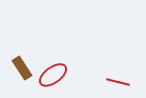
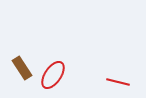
red ellipse: rotated 20 degrees counterclockwise
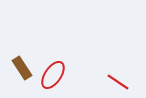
red line: rotated 20 degrees clockwise
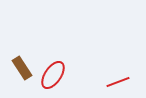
red line: rotated 55 degrees counterclockwise
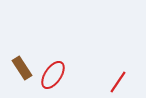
red line: rotated 35 degrees counterclockwise
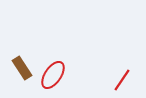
red line: moved 4 px right, 2 px up
